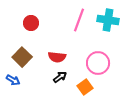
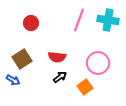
brown square: moved 2 px down; rotated 12 degrees clockwise
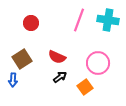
red semicircle: rotated 18 degrees clockwise
blue arrow: rotated 64 degrees clockwise
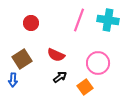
red semicircle: moved 1 px left, 2 px up
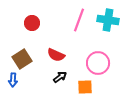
red circle: moved 1 px right
orange square: rotated 35 degrees clockwise
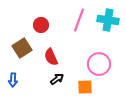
red circle: moved 9 px right, 2 px down
red semicircle: moved 5 px left, 2 px down; rotated 42 degrees clockwise
brown square: moved 11 px up
pink circle: moved 1 px right, 1 px down
black arrow: moved 3 px left, 2 px down
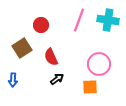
orange square: moved 5 px right
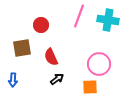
pink line: moved 4 px up
brown square: rotated 24 degrees clockwise
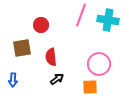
pink line: moved 2 px right, 1 px up
red semicircle: rotated 18 degrees clockwise
